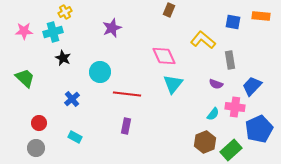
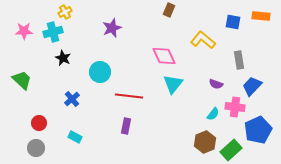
gray rectangle: moved 9 px right
green trapezoid: moved 3 px left, 2 px down
red line: moved 2 px right, 2 px down
blue pentagon: moved 1 px left, 1 px down
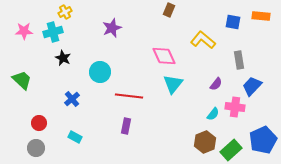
purple semicircle: rotated 72 degrees counterclockwise
blue pentagon: moved 5 px right, 10 px down
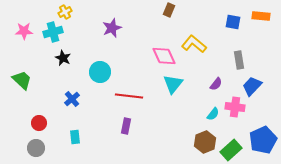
yellow L-shape: moved 9 px left, 4 px down
cyan rectangle: rotated 56 degrees clockwise
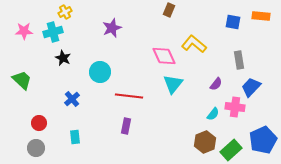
blue trapezoid: moved 1 px left, 1 px down
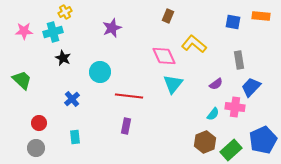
brown rectangle: moved 1 px left, 6 px down
purple semicircle: rotated 16 degrees clockwise
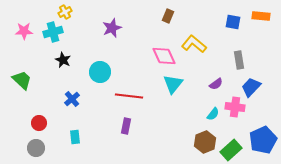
black star: moved 2 px down
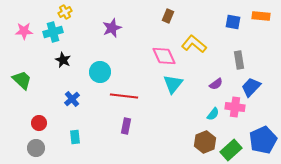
red line: moved 5 px left
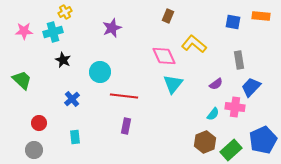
gray circle: moved 2 px left, 2 px down
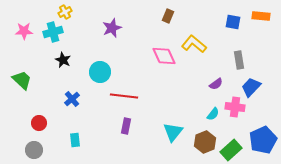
cyan triangle: moved 48 px down
cyan rectangle: moved 3 px down
